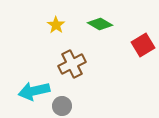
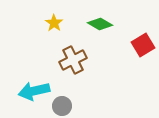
yellow star: moved 2 px left, 2 px up
brown cross: moved 1 px right, 4 px up
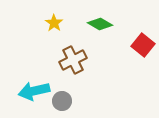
red square: rotated 20 degrees counterclockwise
gray circle: moved 5 px up
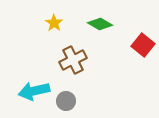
gray circle: moved 4 px right
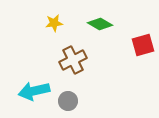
yellow star: rotated 30 degrees clockwise
red square: rotated 35 degrees clockwise
gray circle: moved 2 px right
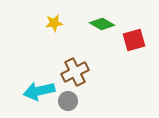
green diamond: moved 2 px right
red square: moved 9 px left, 5 px up
brown cross: moved 2 px right, 12 px down
cyan arrow: moved 5 px right
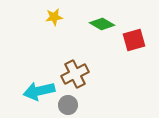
yellow star: moved 6 px up
brown cross: moved 2 px down
gray circle: moved 4 px down
